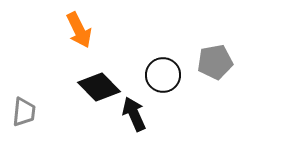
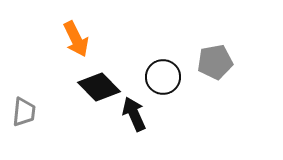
orange arrow: moved 3 px left, 9 px down
black circle: moved 2 px down
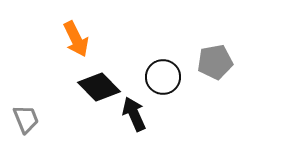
gray trapezoid: moved 2 px right, 7 px down; rotated 28 degrees counterclockwise
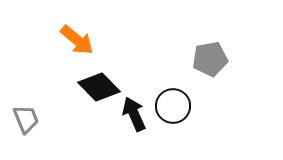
orange arrow: moved 1 px right, 1 px down; rotated 24 degrees counterclockwise
gray pentagon: moved 5 px left, 3 px up
black circle: moved 10 px right, 29 px down
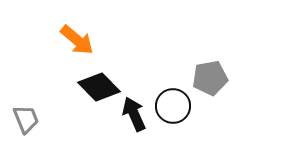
gray pentagon: moved 19 px down
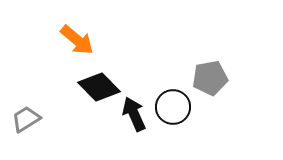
black circle: moved 1 px down
gray trapezoid: rotated 100 degrees counterclockwise
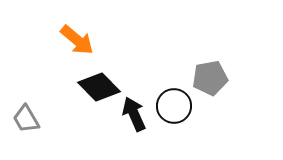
black circle: moved 1 px right, 1 px up
gray trapezoid: rotated 88 degrees counterclockwise
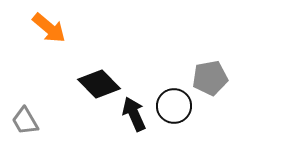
orange arrow: moved 28 px left, 12 px up
black diamond: moved 3 px up
gray trapezoid: moved 1 px left, 2 px down
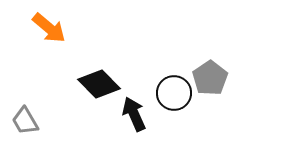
gray pentagon: rotated 24 degrees counterclockwise
black circle: moved 13 px up
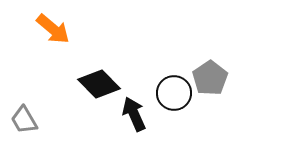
orange arrow: moved 4 px right, 1 px down
gray trapezoid: moved 1 px left, 1 px up
